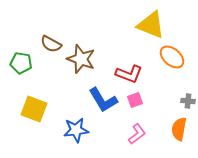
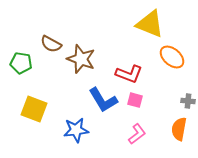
yellow triangle: moved 1 px left, 1 px up
pink square: rotated 35 degrees clockwise
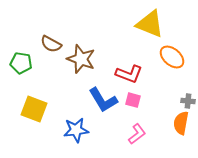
pink square: moved 2 px left
orange semicircle: moved 2 px right, 6 px up
